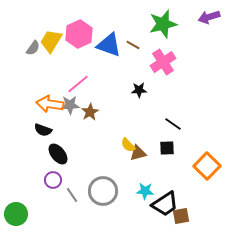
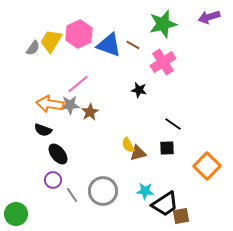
black star: rotated 14 degrees clockwise
yellow semicircle: rotated 14 degrees clockwise
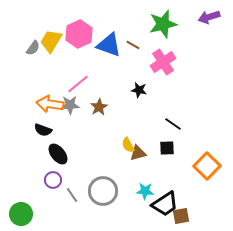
brown star: moved 9 px right, 5 px up
green circle: moved 5 px right
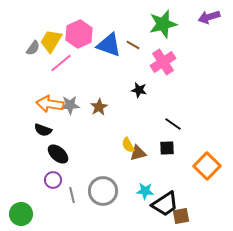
pink line: moved 17 px left, 21 px up
black ellipse: rotated 10 degrees counterclockwise
gray line: rotated 21 degrees clockwise
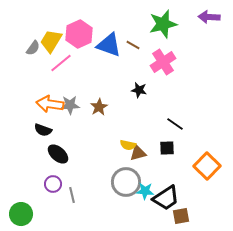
purple arrow: rotated 20 degrees clockwise
black line: moved 2 px right
yellow semicircle: rotated 49 degrees counterclockwise
purple circle: moved 4 px down
gray circle: moved 23 px right, 9 px up
black trapezoid: moved 1 px right, 6 px up
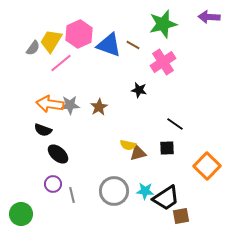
gray circle: moved 12 px left, 9 px down
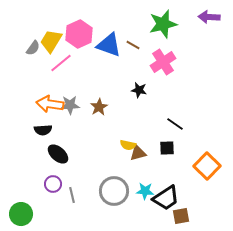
black semicircle: rotated 24 degrees counterclockwise
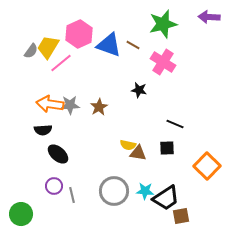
yellow trapezoid: moved 3 px left, 6 px down
gray semicircle: moved 2 px left, 3 px down
pink cross: rotated 25 degrees counterclockwise
black line: rotated 12 degrees counterclockwise
brown triangle: rotated 24 degrees clockwise
purple circle: moved 1 px right, 2 px down
